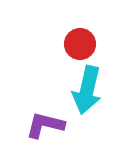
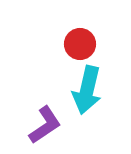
purple L-shape: rotated 132 degrees clockwise
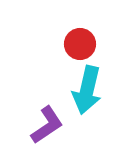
purple L-shape: moved 2 px right
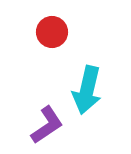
red circle: moved 28 px left, 12 px up
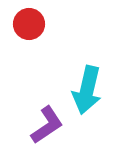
red circle: moved 23 px left, 8 px up
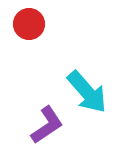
cyan arrow: moved 2 px down; rotated 54 degrees counterclockwise
